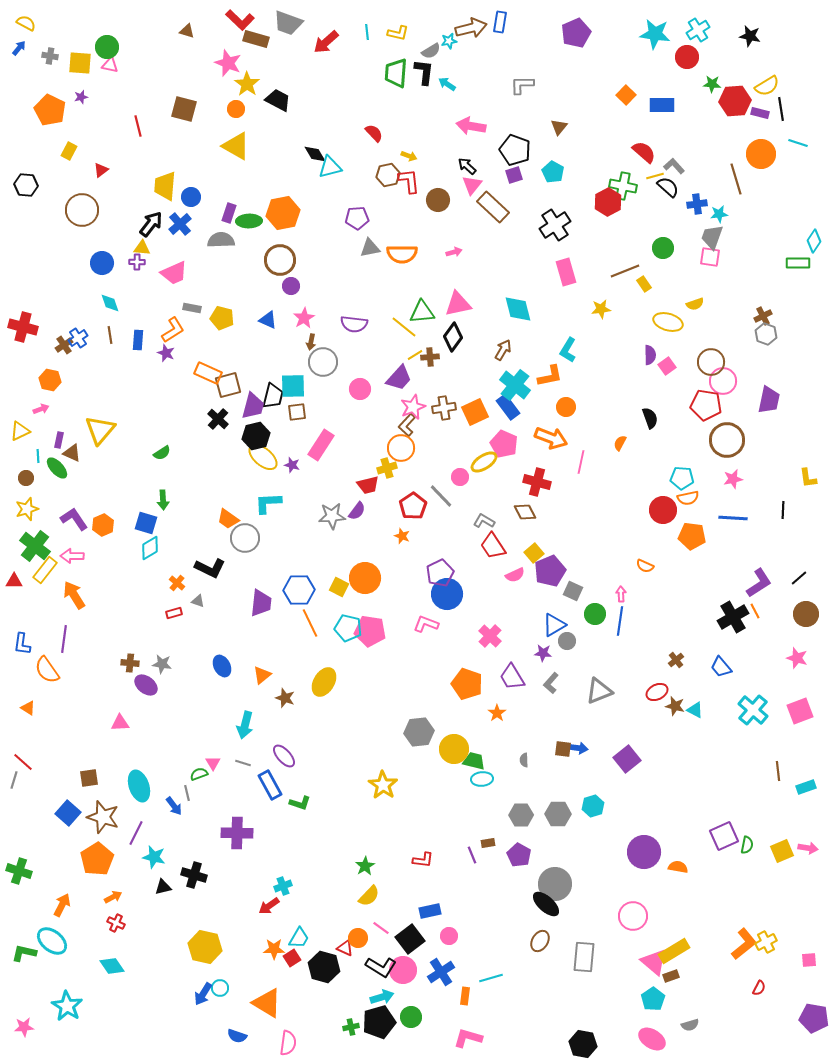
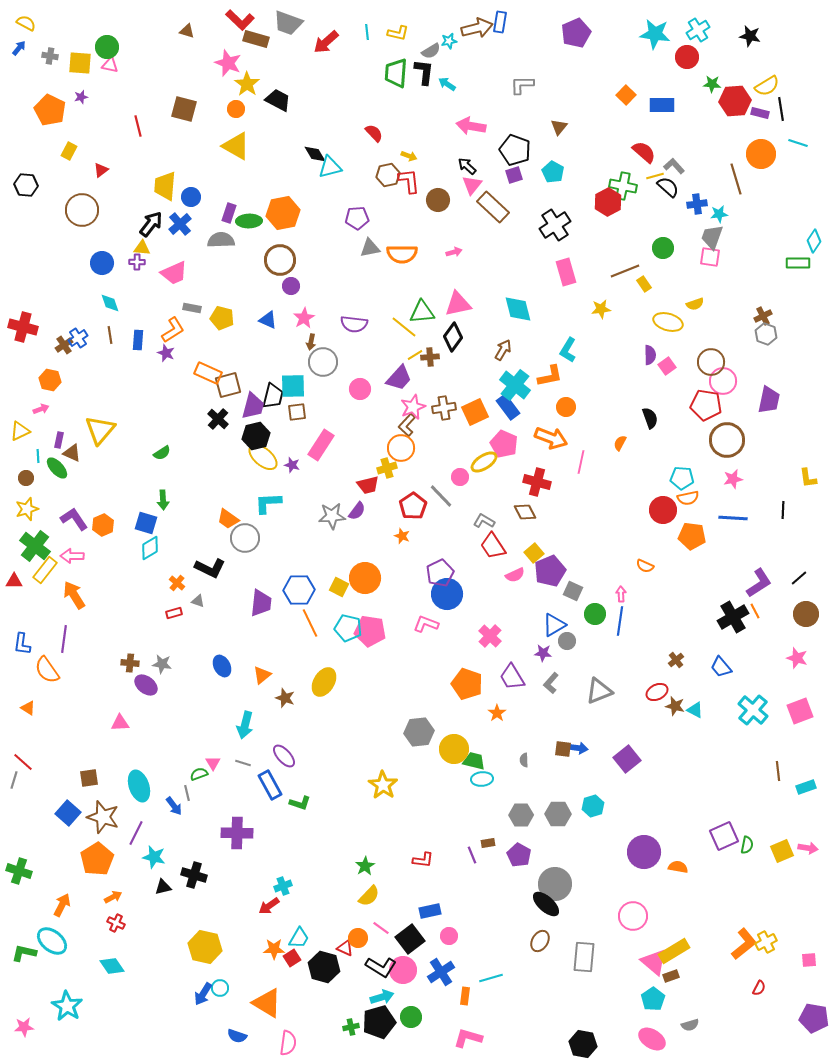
brown arrow at (471, 28): moved 6 px right
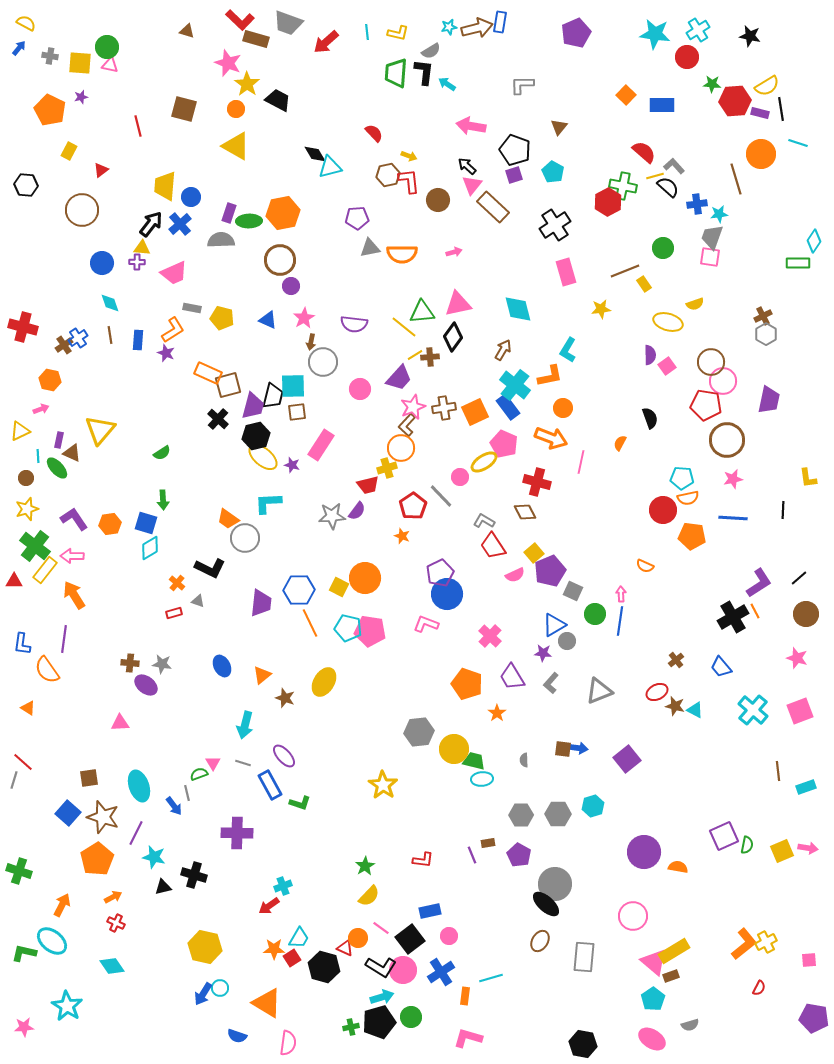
cyan star at (449, 41): moved 14 px up
gray hexagon at (766, 334): rotated 10 degrees clockwise
orange circle at (566, 407): moved 3 px left, 1 px down
orange hexagon at (103, 525): moved 7 px right, 1 px up; rotated 15 degrees clockwise
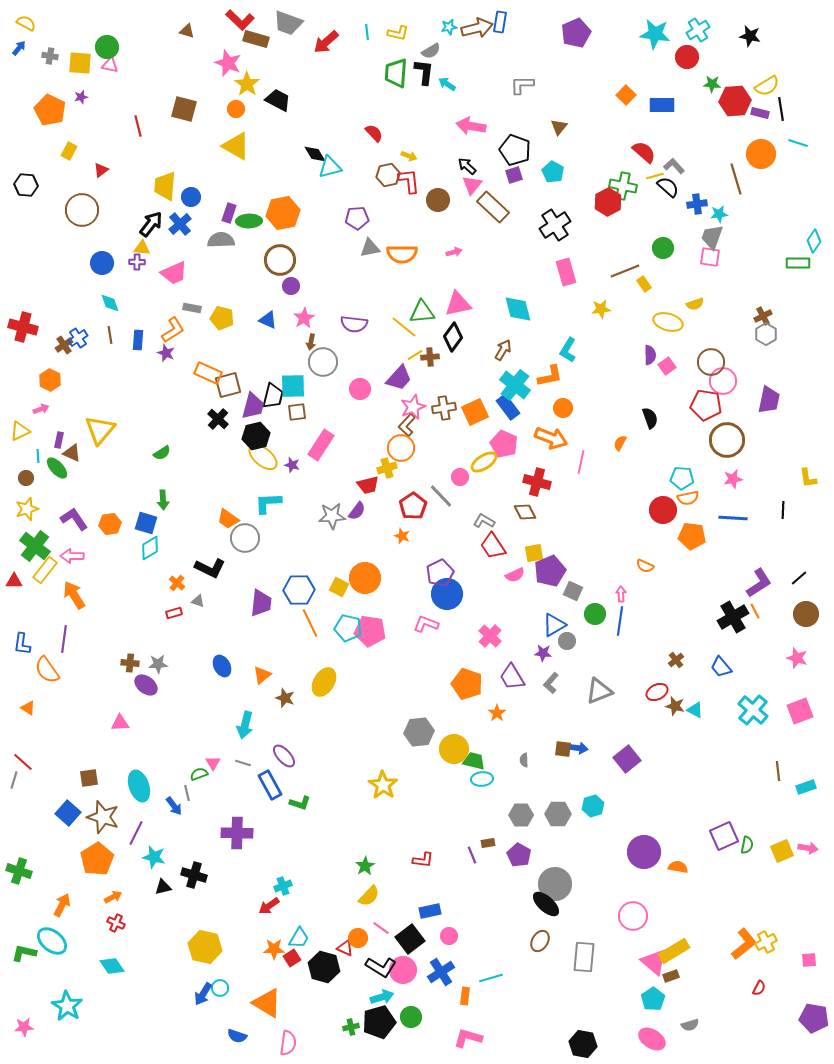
orange hexagon at (50, 380): rotated 15 degrees clockwise
yellow square at (534, 553): rotated 30 degrees clockwise
gray star at (162, 664): moved 4 px left; rotated 12 degrees counterclockwise
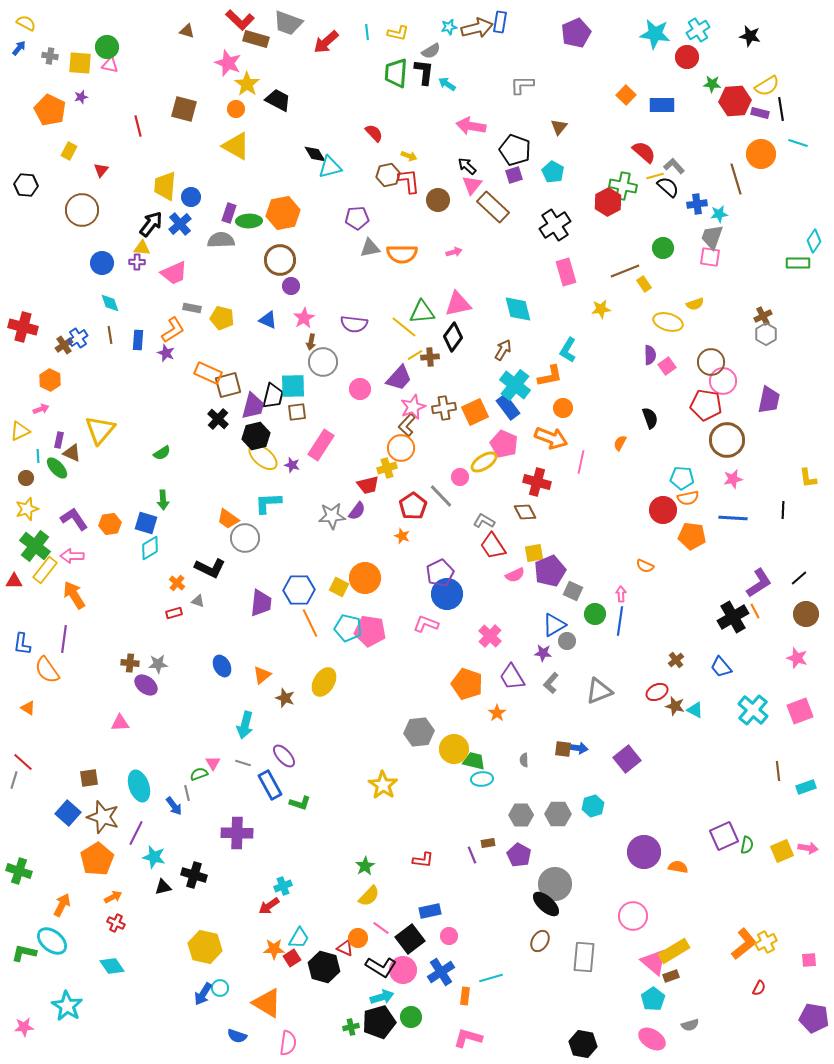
red triangle at (101, 170): rotated 14 degrees counterclockwise
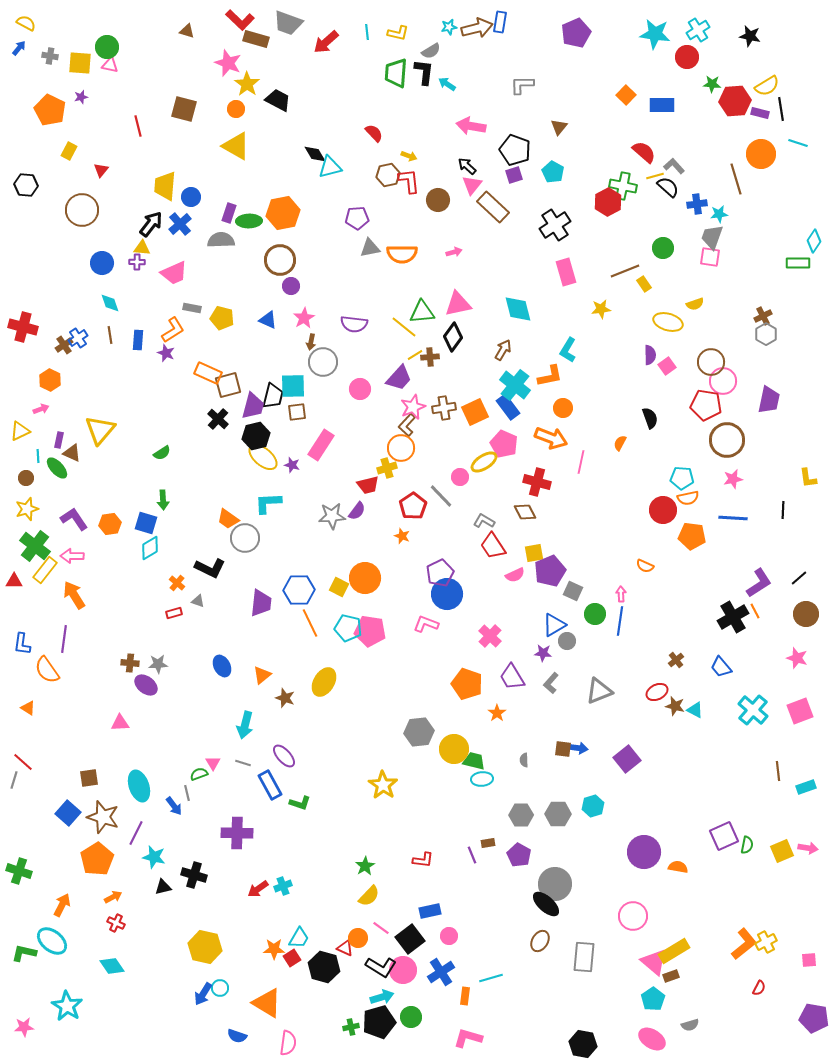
red arrow at (269, 906): moved 11 px left, 17 px up
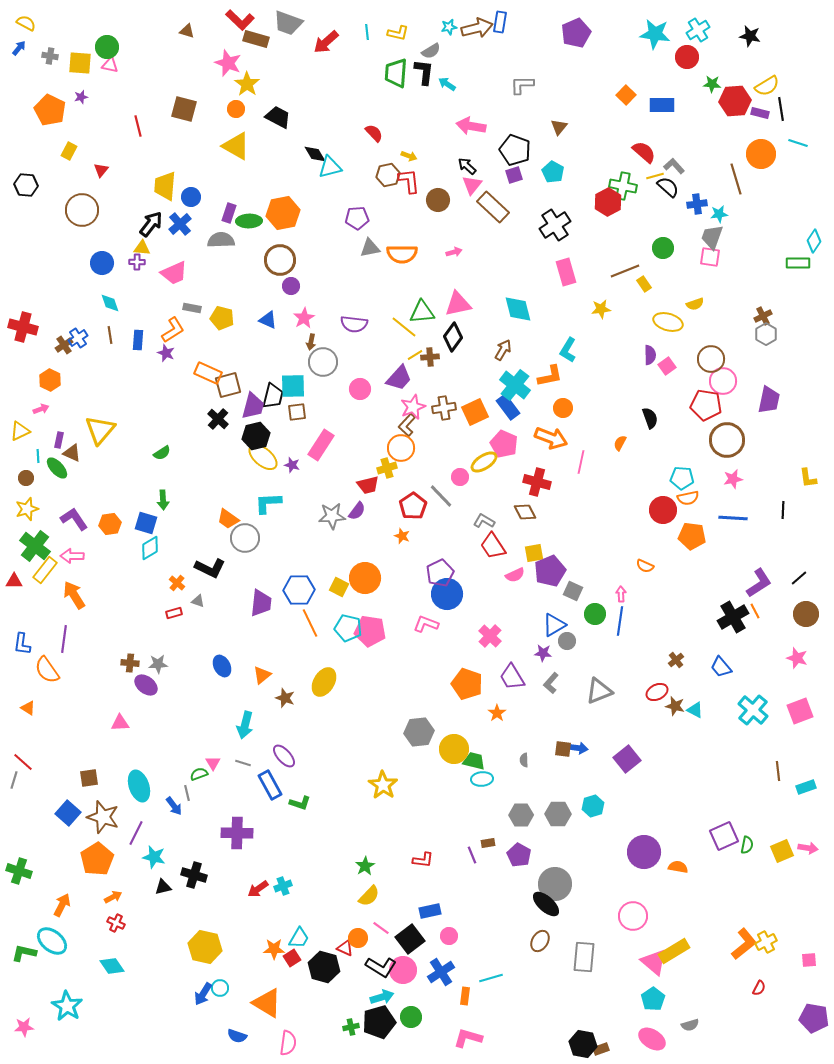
black trapezoid at (278, 100): moved 17 px down
brown circle at (711, 362): moved 3 px up
brown rectangle at (671, 976): moved 70 px left, 73 px down
